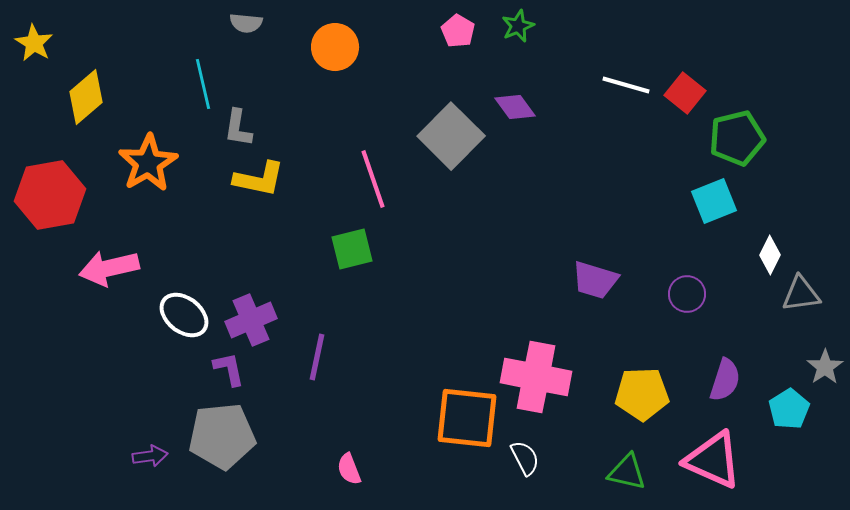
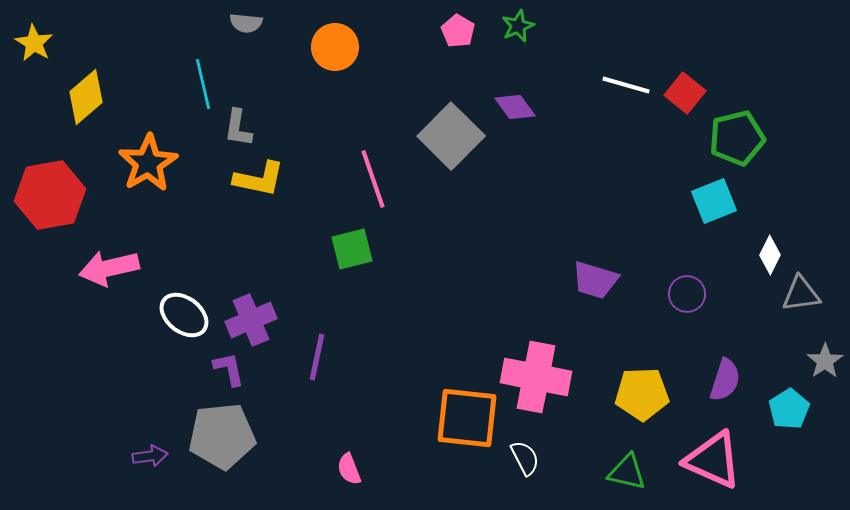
gray star: moved 6 px up
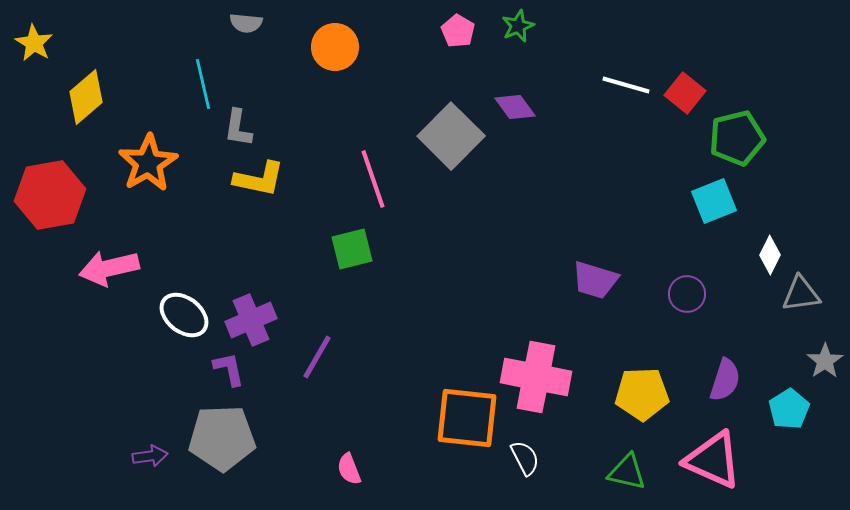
purple line: rotated 18 degrees clockwise
gray pentagon: moved 2 px down; rotated 4 degrees clockwise
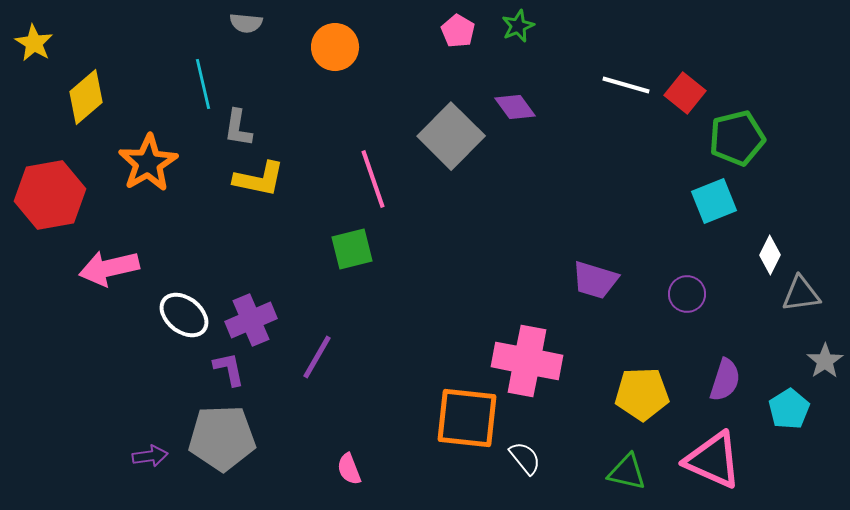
pink cross: moved 9 px left, 16 px up
white semicircle: rotated 12 degrees counterclockwise
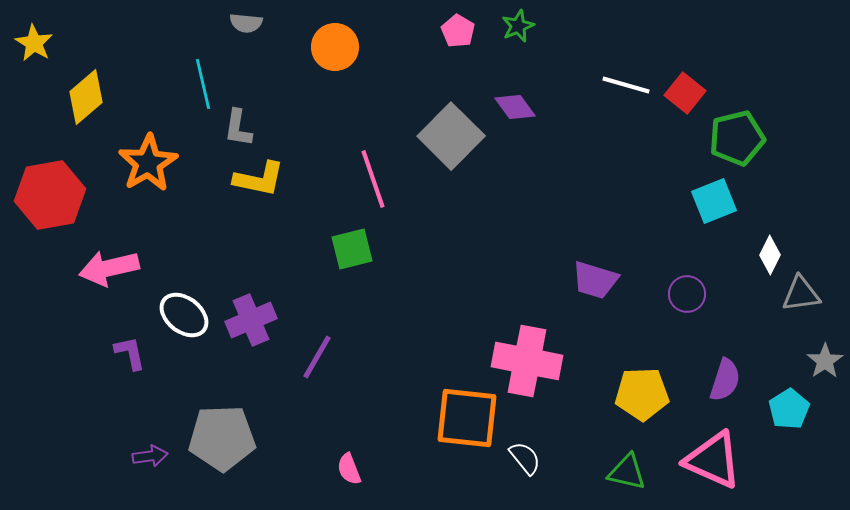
purple L-shape: moved 99 px left, 16 px up
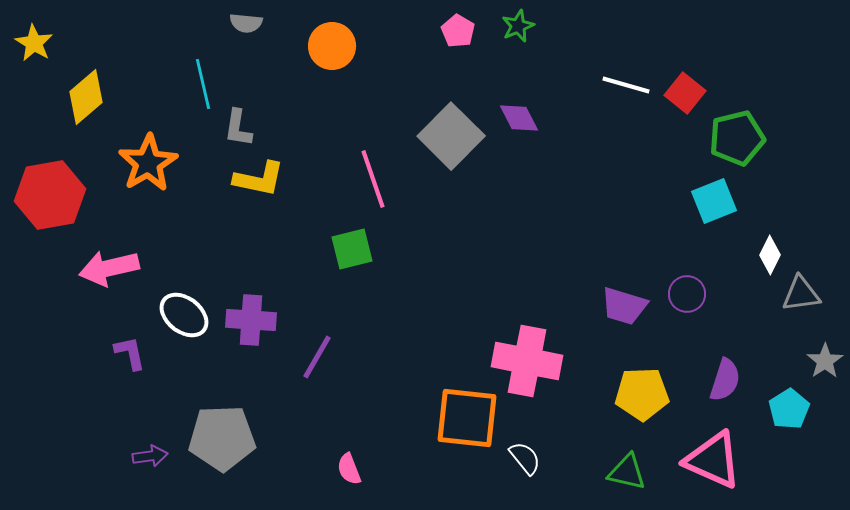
orange circle: moved 3 px left, 1 px up
purple diamond: moved 4 px right, 11 px down; rotated 9 degrees clockwise
purple trapezoid: moved 29 px right, 26 px down
purple cross: rotated 27 degrees clockwise
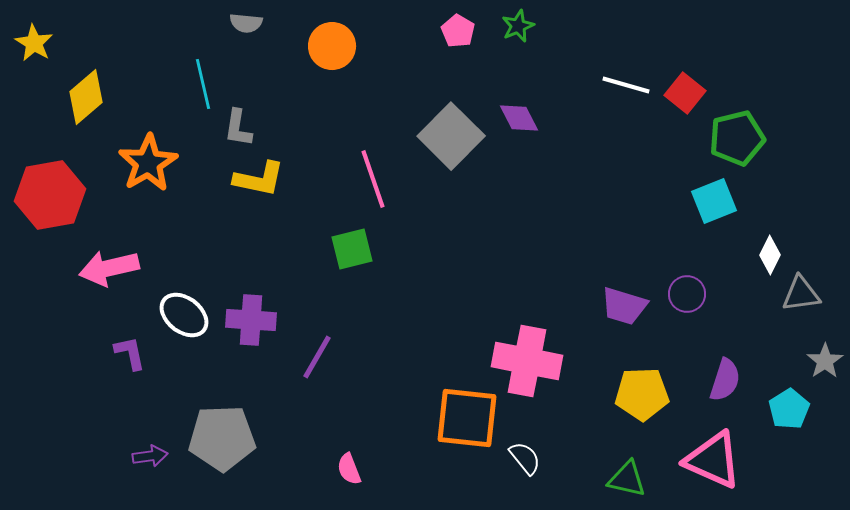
green triangle: moved 7 px down
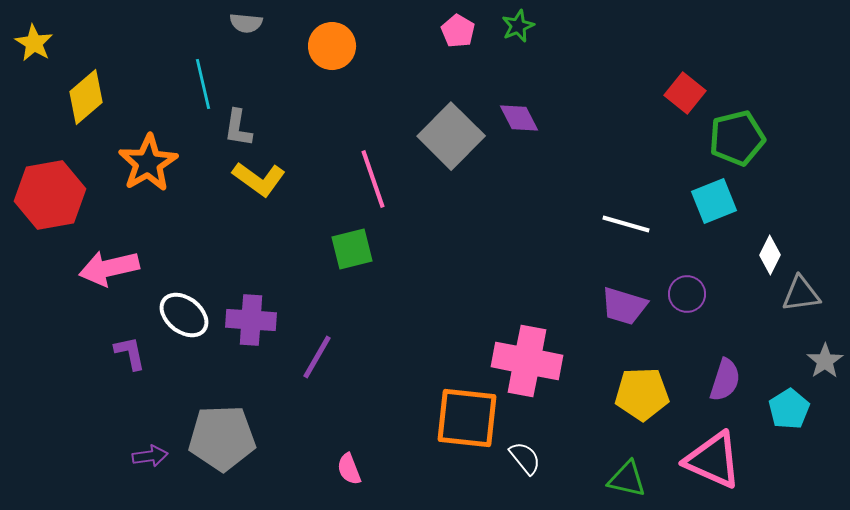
white line: moved 139 px down
yellow L-shape: rotated 24 degrees clockwise
